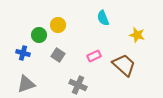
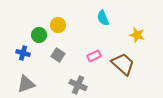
brown trapezoid: moved 1 px left, 1 px up
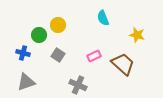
gray triangle: moved 2 px up
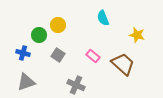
pink rectangle: moved 1 px left; rotated 64 degrees clockwise
gray cross: moved 2 px left
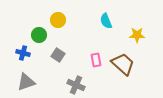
cyan semicircle: moved 3 px right, 3 px down
yellow circle: moved 5 px up
yellow star: rotated 14 degrees counterclockwise
pink rectangle: moved 3 px right, 4 px down; rotated 40 degrees clockwise
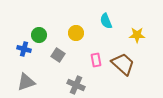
yellow circle: moved 18 px right, 13 px down
blue cross: moved 1 px right, 4 px up
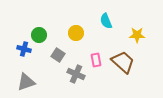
brown trapezoid: moved 2 px up
gray cross: moved 11 px up
